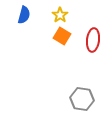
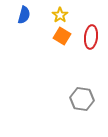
red ellipse: moved 2 px left, 3 px up
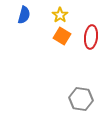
gray hexagon: moved 1 px left
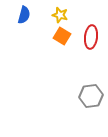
yellow star: rotated 21 degrees counterclockwise
gray hexagon: moved 10 px right, 3 px up; rotated 15 degrees counterclockwise
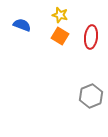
blue semicircle: moved 2 px left, 10 px down; rotated 84 degrees counterclockwise
orange square: moved 2 px left
gray hexagon: rotated 15 degrees counterclockwise
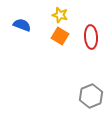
red ellipse: rotated 10 degrees counterclockwise
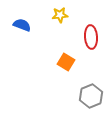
yellow star: rotated 21 degrees counterclockwise
orange square: moved 6 px right, 26 px down
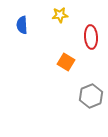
blue semicircle: rotated 114 degrees counterclockwise
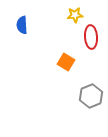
yellow star: moved 15 px right
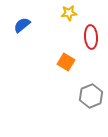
yellow star: moved 6 px left, 2 px up
blue semicircle: rotated 54 degrees clockwise
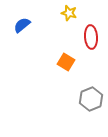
yellow star: rotated 21 degrees clockwise
gray hexagon: moved 3 px down
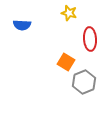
blue semicircle: rotated 138 degrees counterclockwise
red ellipse: moved 1 px left, 2 px down
gray hexagon: moved 7 px left, 17 px up
